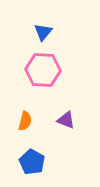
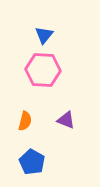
blue triangle: moved 1 px right, 3 px down
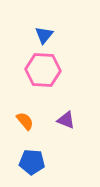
orange semicircle: rotated 54 degrees counterclockwise
blue pentagon: rotated 25 degrees counterclockwise
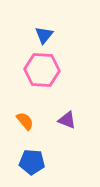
pink hexagon: moved 1 px left
purple triangle: moved 1 px right
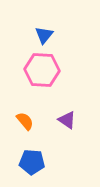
purple triangle: rotated 12 degrees clockwise
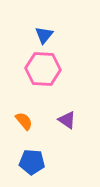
pink hexagon: moved 1 px right, 1 px up
orange semicircle: moved 1 px left
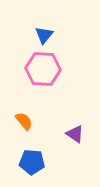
purple triangle: moved 8 px right, 14 px down
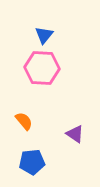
pink hexagon: moved 1 px left, 1 px up
blue pentagon: rotated 10 degrees counterclockwise
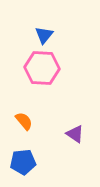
blue pentagon: moved 9 px left
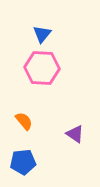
blue triangle: moved 2 px left, 1 px up
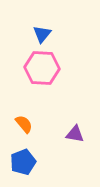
orange semicircle: moved 3 px down
purple triangle: rotated 24 degrees counterclockwise
blue pentagon: rotated 15 degrees counterclockwise
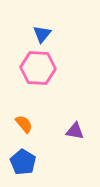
pink hexagon: moved 4 px left
purple triangle: moved 3 px up
blue pentagon: rotated 20 degrees counterclockwise
